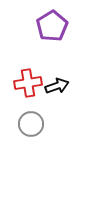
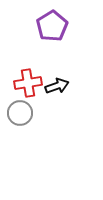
gray circle: moved 11 px left, 11 px up
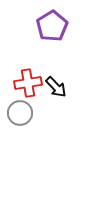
black arrow: moved 1 px left, 1 px down; rotated 65 degrees clockwise
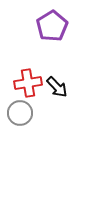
black arrow: moved 1 px right
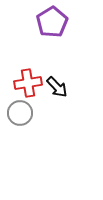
purple pentagon: moved 4 px up
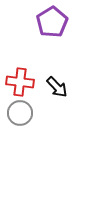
red cross: moved 8 px left, 1 px up; rotated 16 degrees clockwise
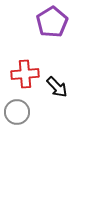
red cross: moved 5 px right, 8 px up; rotated 12 degrees counterclockwise
gray circle: moved 3 px left, 1 px up
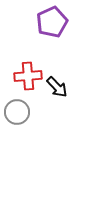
purple pentagon: rotated 8 degrees clockwise
red cross: moved 3 px right, 2 px down
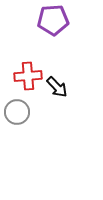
purple pentagon: moved 1 px right, 2 px up; rotated 20 degrees clockwise
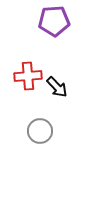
purple pentagon: moved 1 px right, 1 px down
gray circle: moved 23 px right, 19 px down
